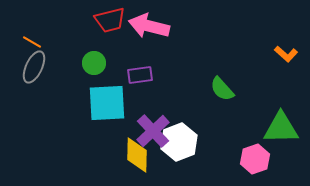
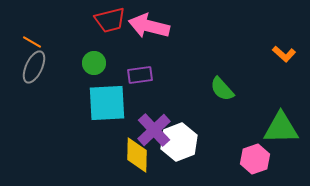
orange L-shape: moved 2 px left
purple cross: moved 1 px right, 1 px up
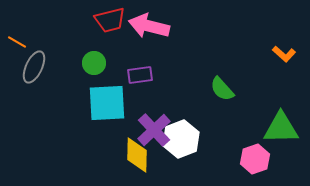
orange line: moved 15 px left
white hexagon: moved 2 px right, 3 px up
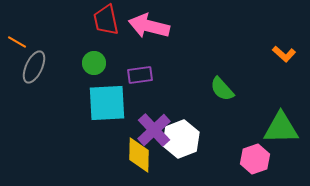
red trapezoid: moved 4 px left; rotated 92 degrees clockwise
yellow diamond: moved 2 px right
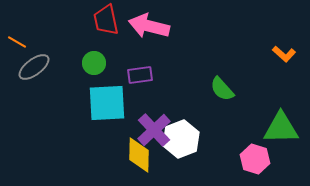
gray ellipse: rotated 28 degrees clockwise
pink hexagon: rotated 24 degrees counterclockwise
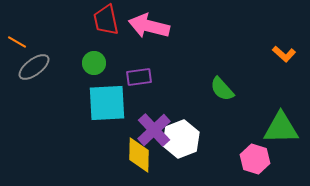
purple rectangle: moved 1 px left, 2 px down
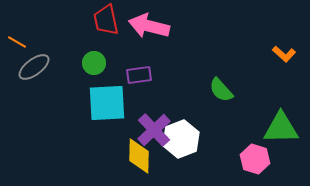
purple rectangle: moved 2 px up
green semicircle: moved 1 px left, 1 px down
yellow diamond: moved 1 px down
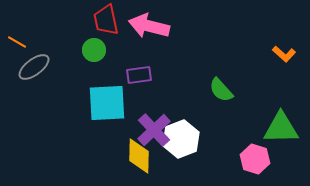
green circle: moved 13 px up
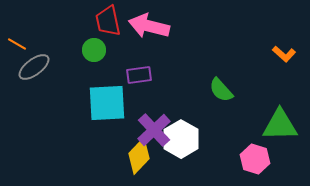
red trapezoid: moved 2 px right, 1 px down
orange line: moved 2 px down
green triangle: moved 1 px left, 3 px up
white hexagon: rotated 9 degrees counterclockwise
yellow diamond: rotated 42 degrees clockwise
